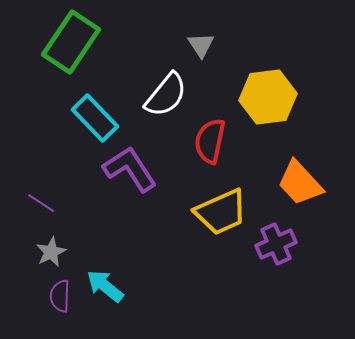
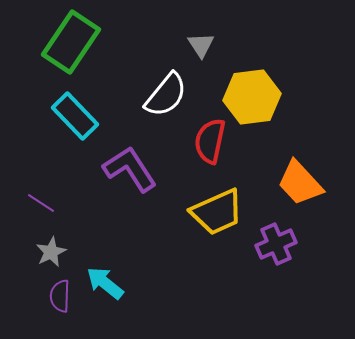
yellow hexagon: moved 16 px left
cyan rectangle: moved 20 px left, 2 px up
yellow trapezoid: moved 4 px left
cyan arrow: moved 3 px up
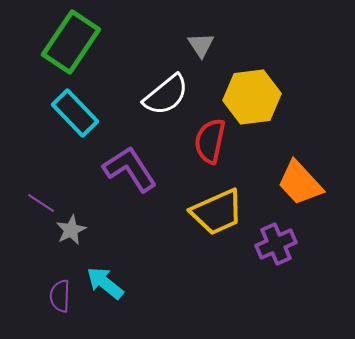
white semicircle: rotated 12 degrees clockwise
cyan rectangle: moved 3 px up
gray star: moved 20 px right, 22 px up
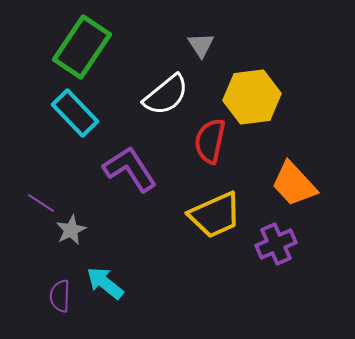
green rectangle: moved 11 px right, 5 px down
orange trapezoid: moved 6 px left, 1 px down
yellow trapezoid: moved 2 px left, 3 px down
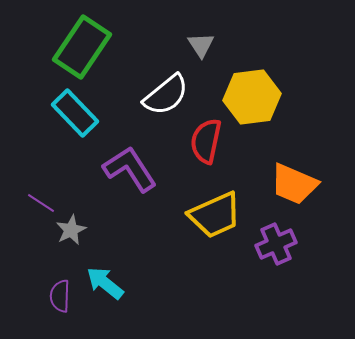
red semicircle: moved 4 px left
orange trapezoid: rotated 24 degrees counterclockwise
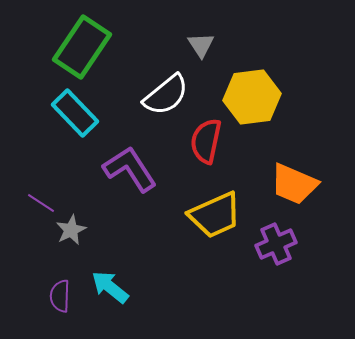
cyan arrow: moved 5 px right, 4 px down
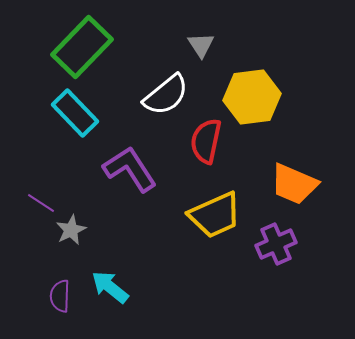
green rectangle: rotated 10 degrees clockwise
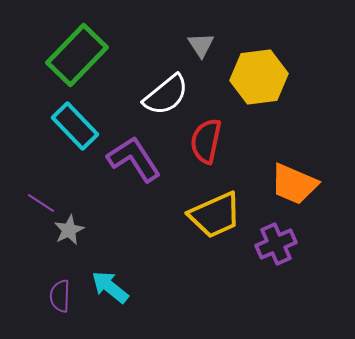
green rectangle: moved 5 px left, 8 px down
yellow hexagon: moved 7 px right, 20 px up
cyan rectangle: moved 13 px down
purple L-shape: moved 4 px right, 10 px up
gray star: moved 2 px left
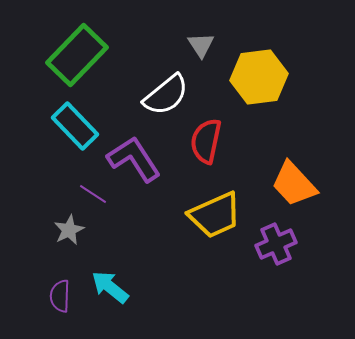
orange trapezoid: rotated 24 degrees clockwise
purple line: moved 52 px right, 9 px up
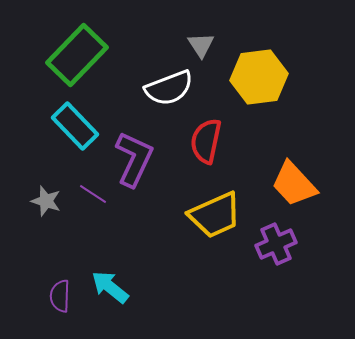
white semicircle: moved 3 px right, 7 px up; rotated 18 degrees clockwise
purple L-shape: rotated 58 degrees clockwise
gray star: moved 23 px left, 29 px up; rotated 28 degrees counterclockwise
